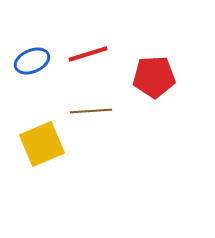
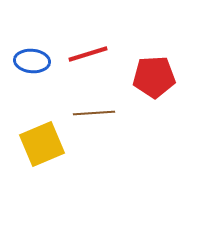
blue ellipse: rotated 28 degrees clockwise
brown line: moved 3 px right, 2 px down
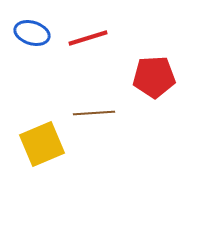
red line: moved 16 px up
blue ellipse: moved 28 px up; rotated 12 degrees clockwise
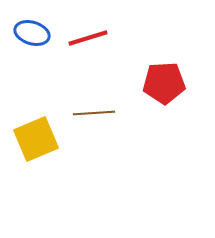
red pentagon: moved 10 px right, 6 px down
yellow square: moved 6 px left, 5 px up
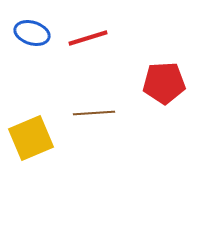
yellow square: moved 5 px left, 1 px up
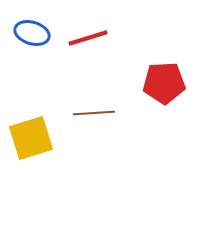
yellow square: rotated 6 degrees clockwise
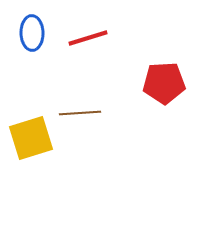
blue ellipse: rotated 72 degrees clockwise
brown line: moved 14 px left
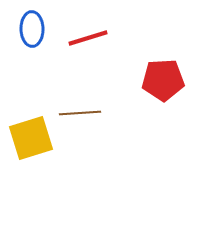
blue ellipse: moved 4 px up
red pentagon: moved 1 px left, 3 px up
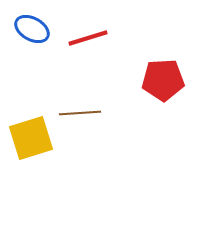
blue ellipse: rotated 60 degrees counterclockwise
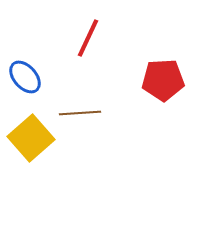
blue ellipse: moved 7 px left, 48 px down; rotated 20 degrees clockwise
red line: rotated 48 degrees counterclockwise
yellow square: rotated 24 degrees counterclockwise
